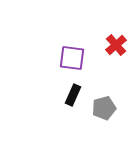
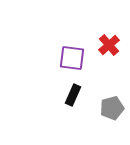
red cross: moved 7 px left
gray pentagon: moved 8 px right
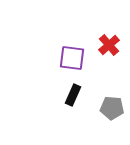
gray pentagon: rotated 20 degrees clockwise
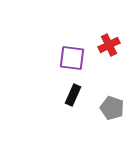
red cross: rotated 15 degrees clockwise
gray pentagon: rotated 15 degrees clockwise
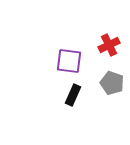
purple square: moved 3 px left, 3 px down
gray pentagon: moved 25 px up
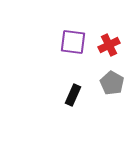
purple square: moved 4 px right, 19 px up
gray pentagon: rotated 10 degrees clockwise
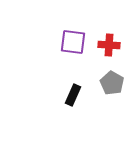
red cross: rotated 30 degrees clockwise
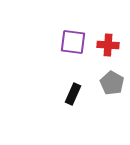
red cross: moved 1 px left
black rectangle: moved 1 px up
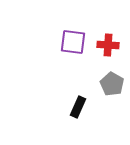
gray pentagon: moved 1 px down
black rectangle: moved 5 px right, 13 px down
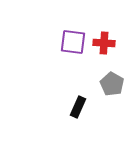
red cross: moved 4 px left, 2 px up
